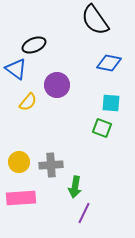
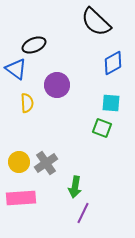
black semicircle: moved 1 px right, 2 px down; rotated 12 degrees counterclockwise
blue diamond: moved 4 px right; rotated 40 degrees counterclockwise
yellow semicircle: moved 1 px left, 1 px down; rotated 42 degrees counterclockwise
gray cross: moved 5 px left, 2 px up; rotated 30 degrees counterclockwise
purple line: moved 1 px left
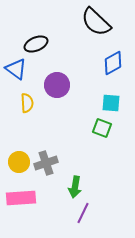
black ellipse: moved 2 px right, 1 px up
gray cross: rotated 15 degrees clockwise
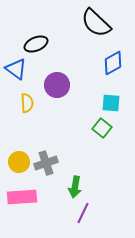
black semicircle: moved 1 px down
green square: rotated 18 degrees clockwise
pink rectangle: moved 1 px right, 1 px up
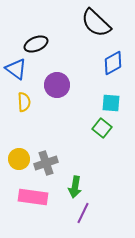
yellow semicircle: moved 3 px left, 1 px up
yellow circle: moved 3 px up
pink rectangle: moved 11 px right; rotated 12 degrees clockwise
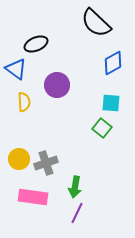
purple line: moved 6 px left
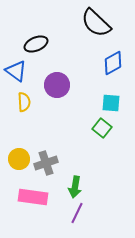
blue triangle: moved 2 px down
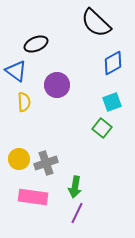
cyan square: moved 1 px right, 1 px up; rotated 24 degrees counterclockwise
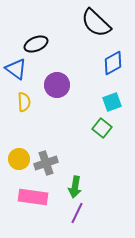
blue triangle: moved 2 px up
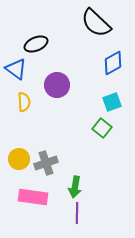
purple line: rotated 25 degrees counterclockwise
